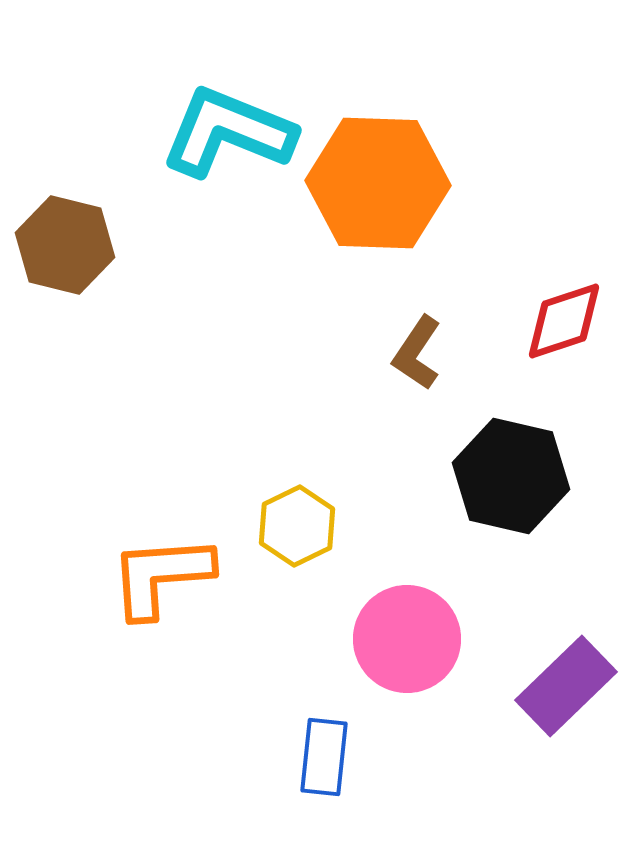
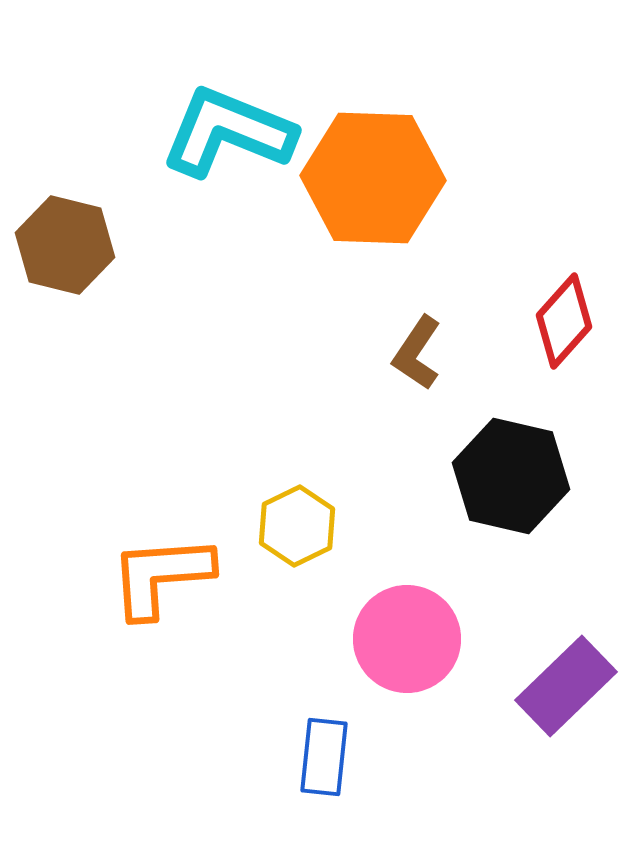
orange hexagon: moved 5 px left, 5 px up
red diamond: rotated 30 degrees counterclockwise
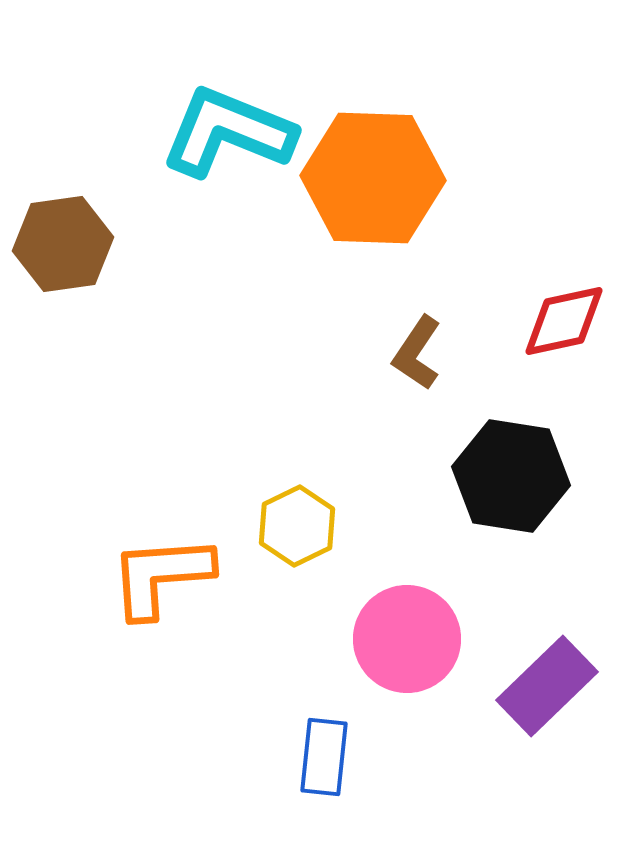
brown hexagon: moved 2 px left, 1 px up; rotated 22 degrees counterclockwise
red diamond: rotated 36 degrees clockwise
black hexagon: rotated 4 degrees counterclockwise
purple rectangle: moved 19 px left
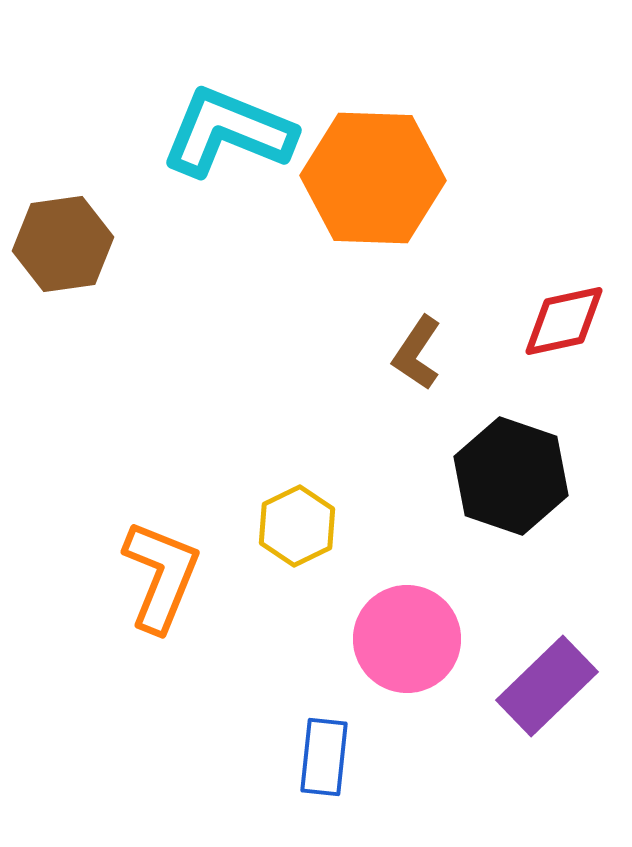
black hexagon: rotated 10 degrees clockwise
orange L-shape: rotated 116 degrees clockwise
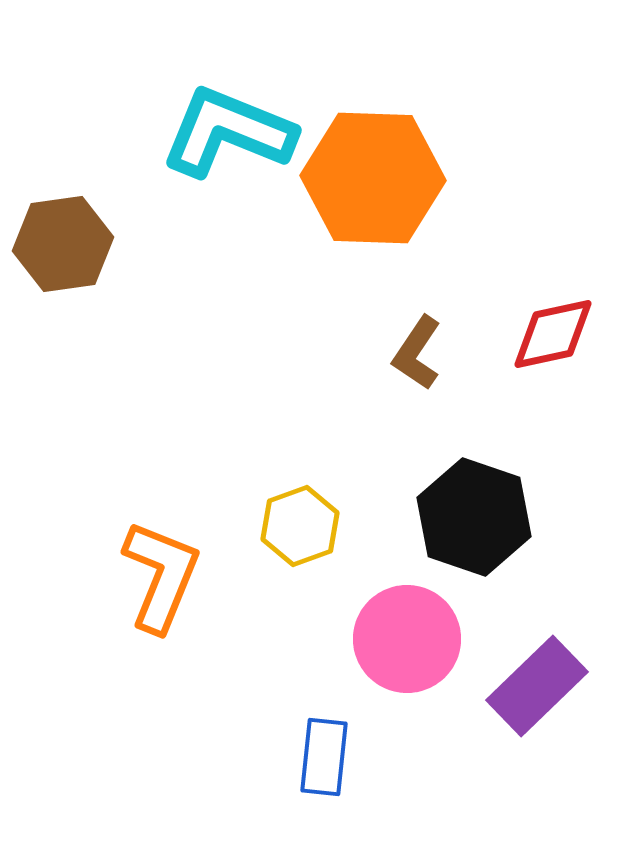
red diamond: moved 11 px left, 13 px down
black hexagon: moved 37 px left, 41 px down
yellow hexagon: moved 3 px right; rotated 6 degrees clockwise
purple rectangle: moved 10 px left
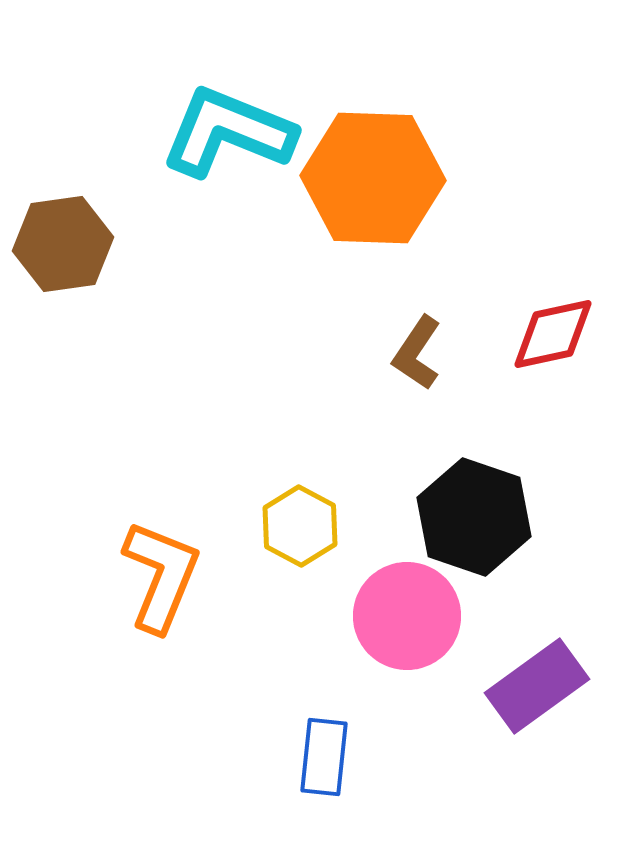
yellow hexagon: rotated 12 degrees counterclockwise
pink circle: moved 23 px up
purple rectangle: rotated 8 degrees clockwise
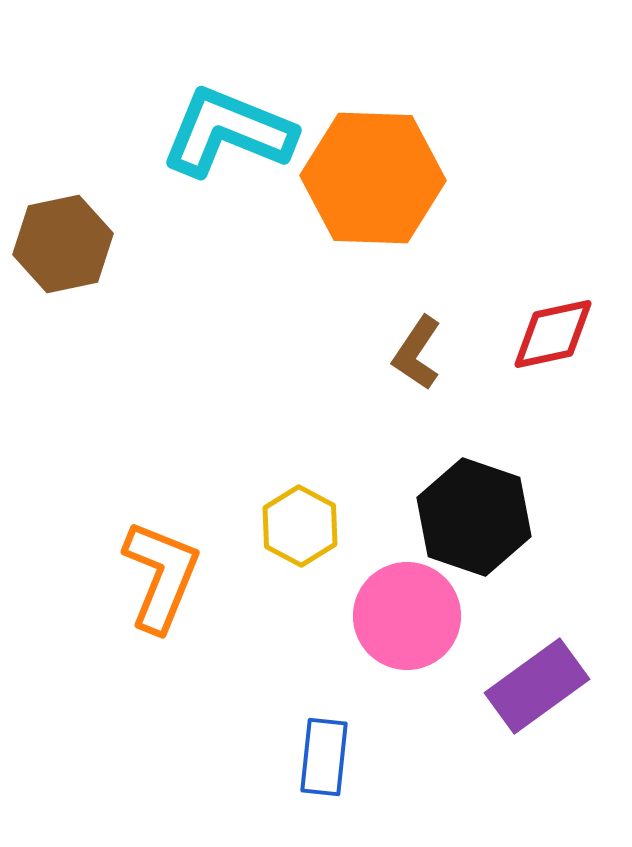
brown hexagon: rotated 4 degrees counterclockwise
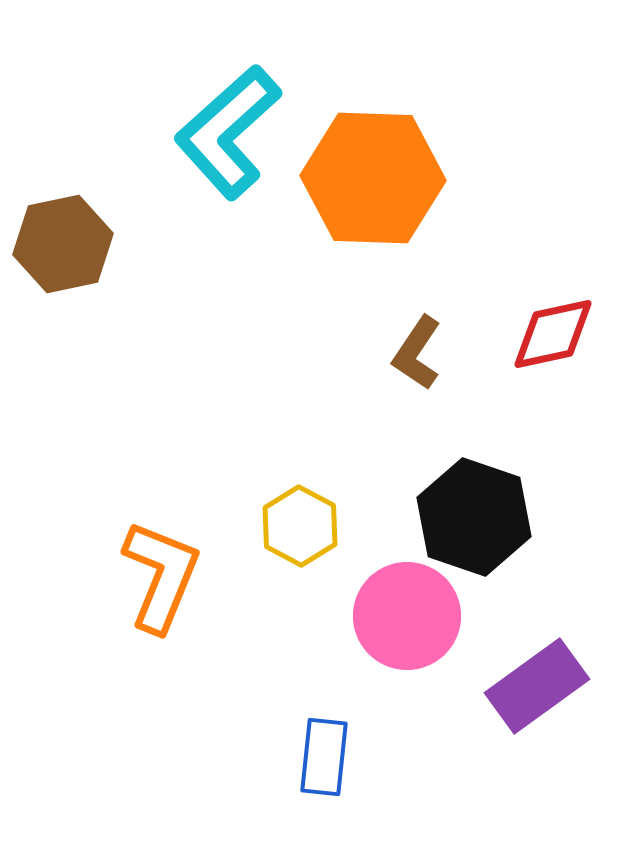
cyan L-shape: rotated 64 degrees counterclockwise
